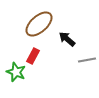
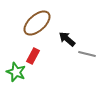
brown ellipse: moved 2 px left, 1 px up
gray line: moved 6 px up; rotated 24 degrees clockwise
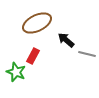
brown ellipse: rotated 16 degrees clockwise
black arrow: moved 1 px left, 1 px down
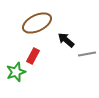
gray line: rotated 24 degrees counterclockwise
green star: rotated 30 degrees clockwise
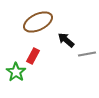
brown ellipse: moved 1 px right, 1 px up
green star: rotated 18 degrees counterclockwise
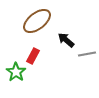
brown ellipse: moved 1 px left, 1 px up; rotated 12 degrees counterclockwise
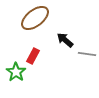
brown ellipse: moved 2 px left, 3 px up
black arrow: moved 1 px left
gray line: rotated 18 degrees clockwise
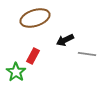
brown ellipse: rotated 20 degrees clockwise
black arrow: rotated 66 degrees counterclockwise
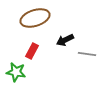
red rectangle: moved 1 px left, 5 px up
green star: rotated 24 degrees counterclockwise
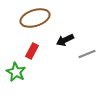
gray line: rotated 30 degrees counterclockwise
green star: rotated 18 degrees clockwise
